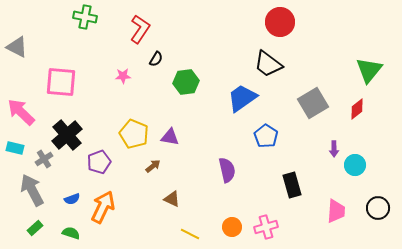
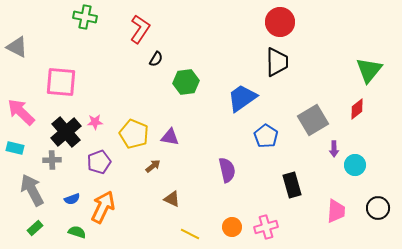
black trapezoid: moved 9 px right, 2 px up; rotated 128 degrees counterclockwise
pink star: moved 28 px left, 46 px down
gray square: moved 17 px down
black cross: moved 1 px left, 3 px up
gray cross: moved 8 px right, 1 px down; rotated 30 degrees clockwise
green semicircle: moved 6 px right, 1 px up
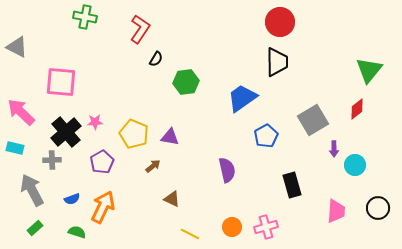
blue pentagon: rotated 10 degrees clockwise
purple pentagon: moved 3 px right; rotated 10 degrees counterclockwise
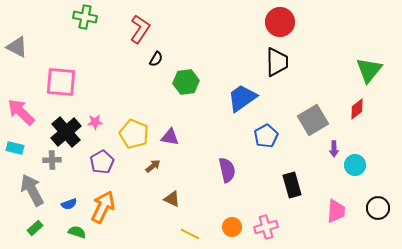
blue semicircle: moved 3 px left, 5 px down
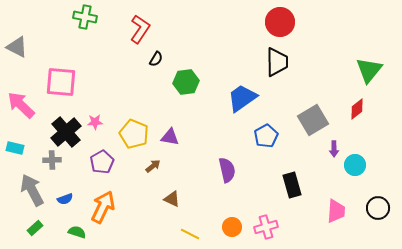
pink arrow: moved 7 px up
blue semicircle: moved 4 px left, 5 px up
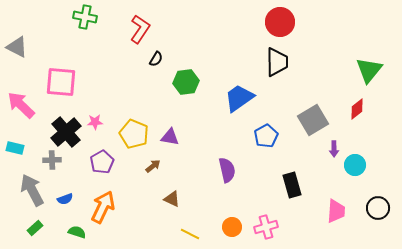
blue trapezoid: moved 3 px left
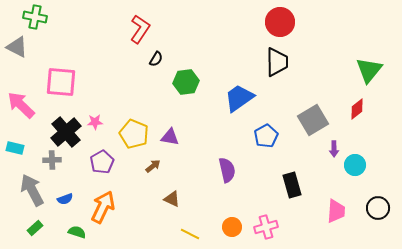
green cross: moved 50 px left
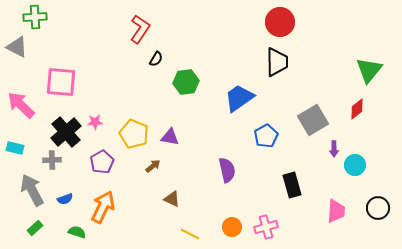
green cross: rotated 15 degrees counterclockwise
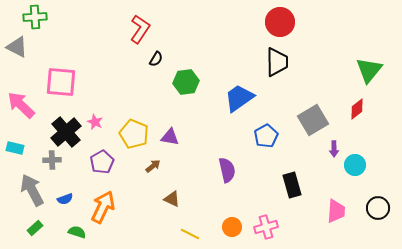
pink star: rotated 28 degrees clockwise
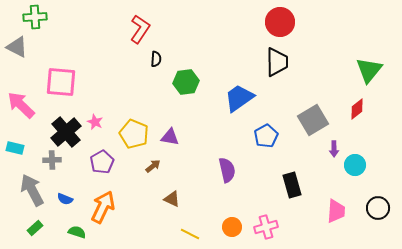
black semicircle: rotated 28 degrees counterclockwise
blue semicircle: rotated 42 degrees clockwise
